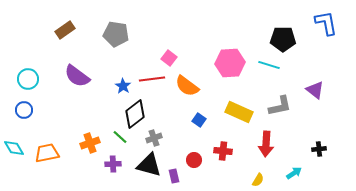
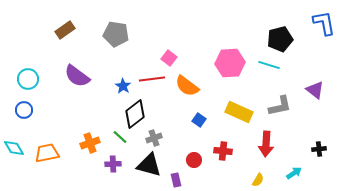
blue L-shape: moved 2 px left
black pentagon: moved 3 px left; rotated 15 degrees counterclockwise
purple rectangle: moved 2 px right, 4 px down
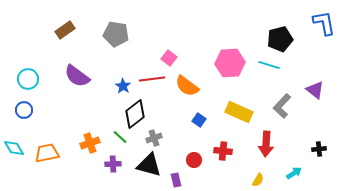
gray L-shape: moved 2 px right; rotated 145 degrees clockwise
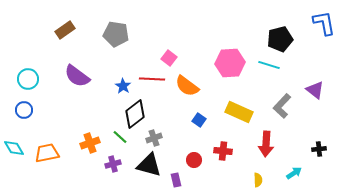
red line: rotated 10 degrees clockwise
purple cross: rotated 14 degrees counterclockwise
yellow semicircle: rotated 32 degrees counterclockwise
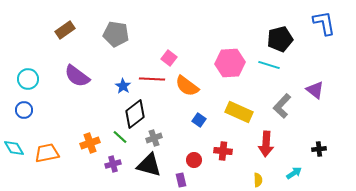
purple rectangle: moved 5 px right
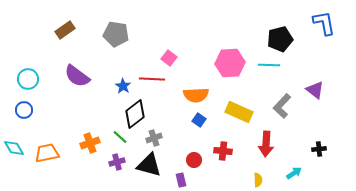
cyan line: rotated 15 degrees counterclockwise
orange semicircle: moved 9 px right, 9 px down; rotated 40 degrees counterclockwise
purple cross: moved 4 px right, 2 px up
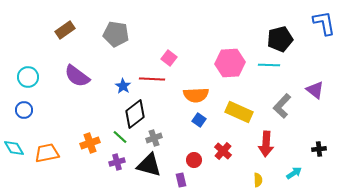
cyan circle: moved 2 px up
red cross: rotated 36 degrees clockwise
